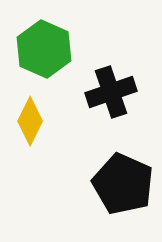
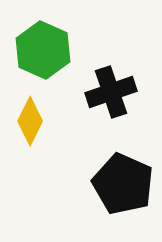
green hexagon: moved 1 px left, 1 px down
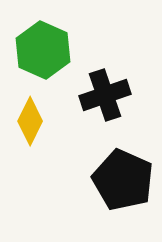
black cross: moved 6 px left, 3 px down
black pentagon: moved 4 px up
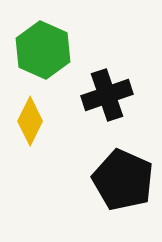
black cross: moved 2 px right
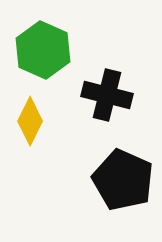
black cross: rotated 33 degrees clockwise
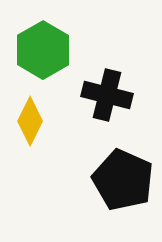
green hexagon: rotated 6 degrees clockwise
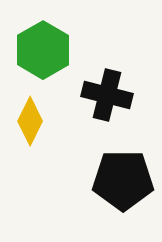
black pentagon: rotated 24 degrees counterclockwise
